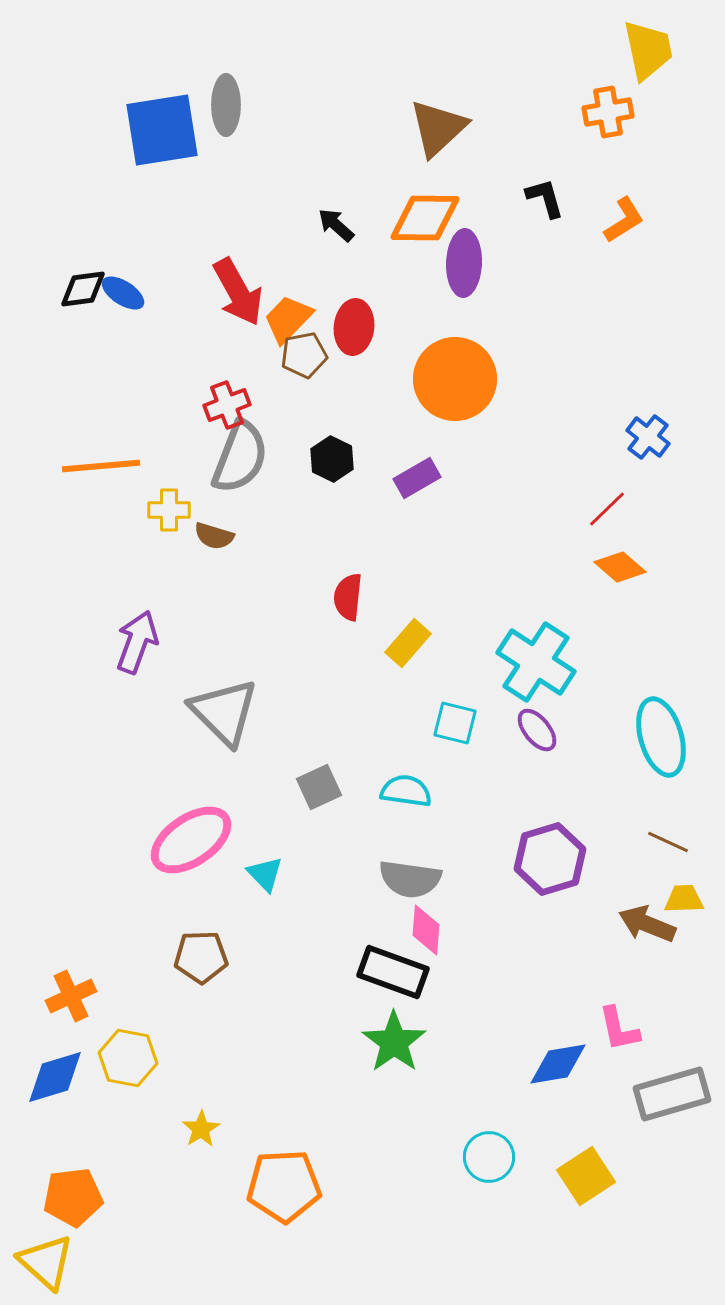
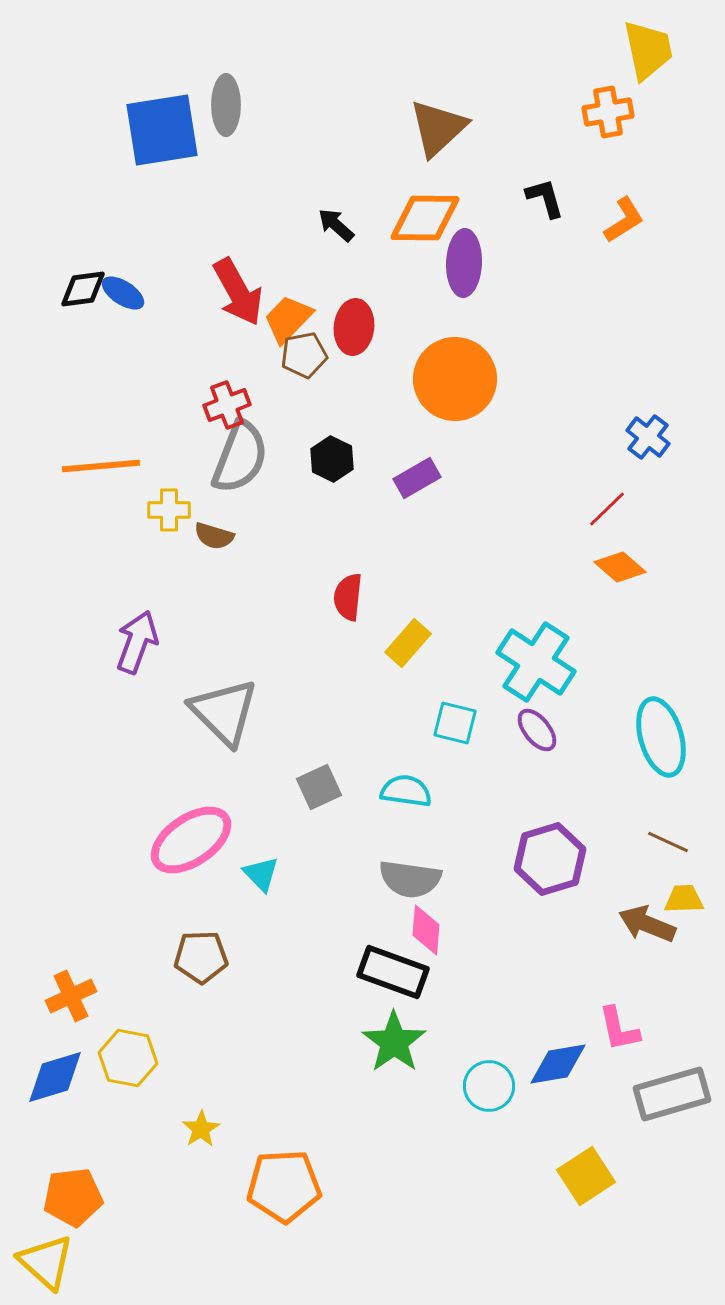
cyan triangle at (265, 874): moved 4 px left
cyan circle at (489, 1157): moved 71 px up
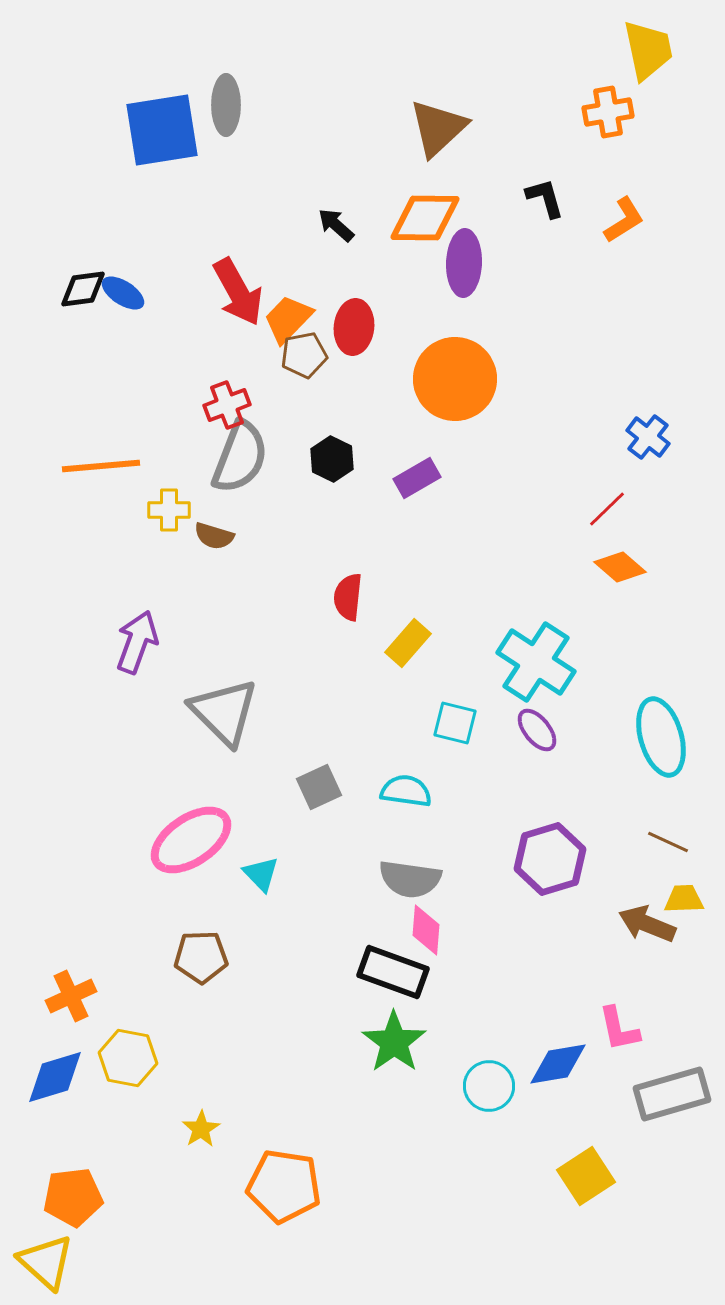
orange pentagon at (284, 1186): rotated 12 degrees clockwise
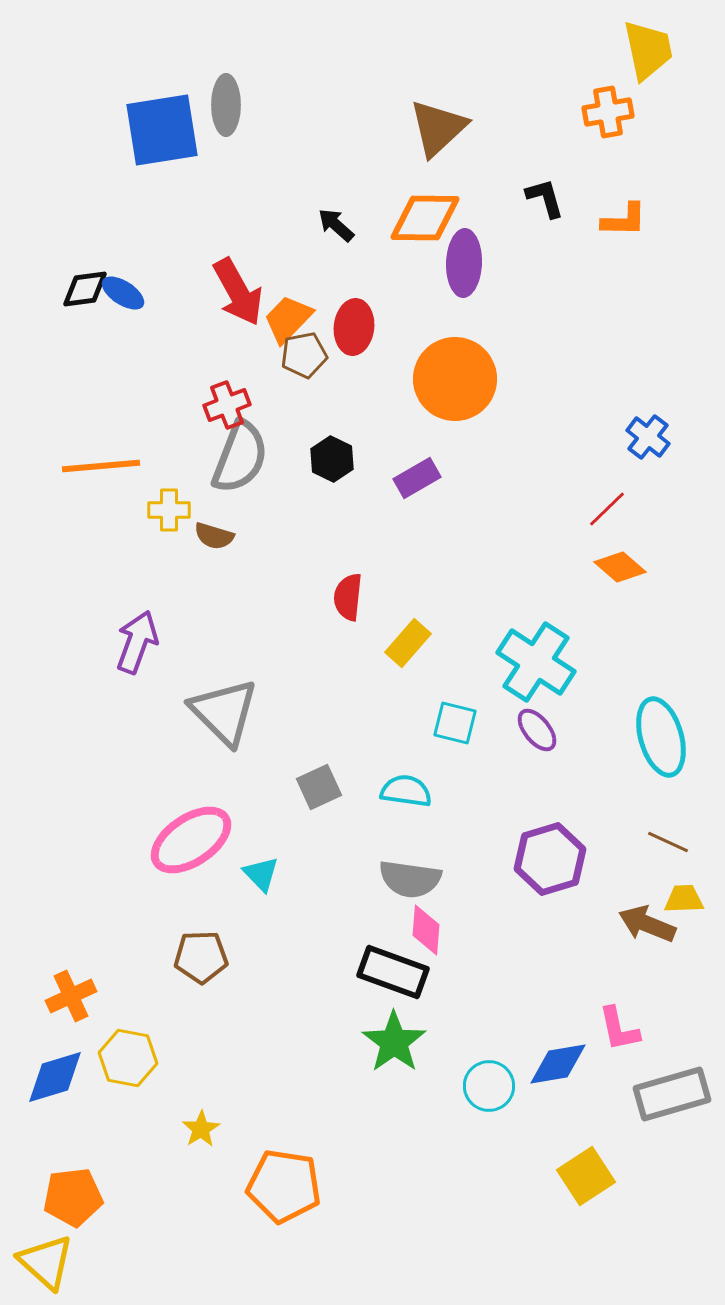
orange L-shape at (624, 220): rotated 33 degrees clockwise
black diamond at (83, 289): moved 2 px right
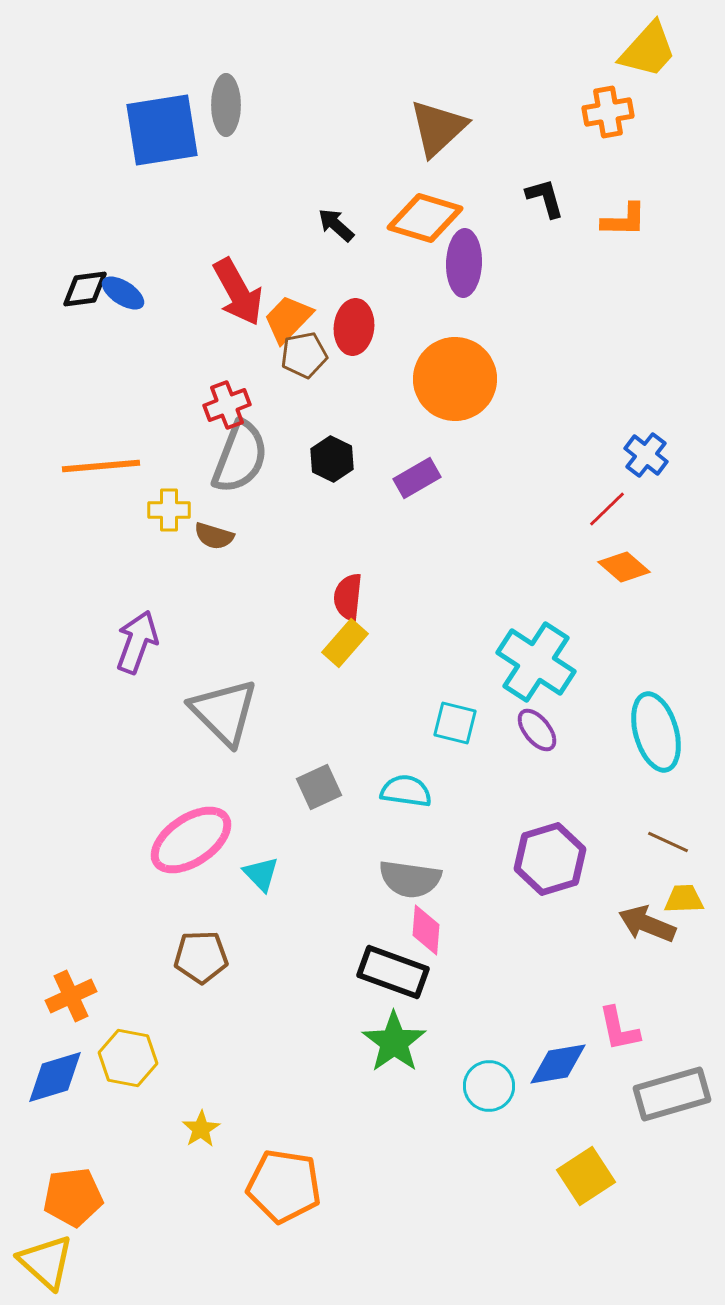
yellow trapezoid at (648, 50): rotated 54 degrees clockwise
orange diamond at (425, 218): rotated 16 degrees clockwise
blue cross at (648, 437): moved 2 px left, 18 px down
orange diamond at (620, 567): moved 4 px right
yellow rectangle at (408, 643): moved 63 px left
cyan ellipse at (661, 737): moved 5 px left, 5 px up
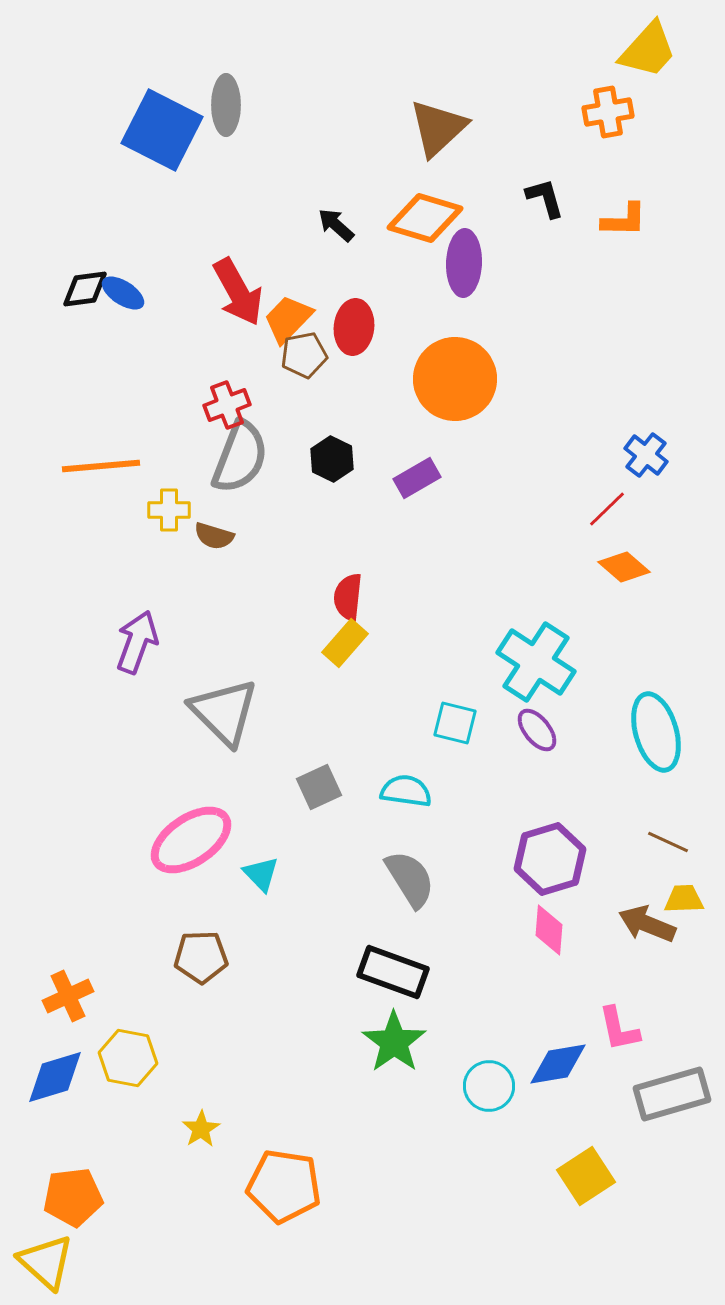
blue square at (162, 130): rotated 36 degrees clockwise
gray semicircle at (410, 879): rotated 130 degrees counterclockwise
pink diamond at (426, 930): moved 123 px right
orange cross at (71, 996): moved 3 px left
